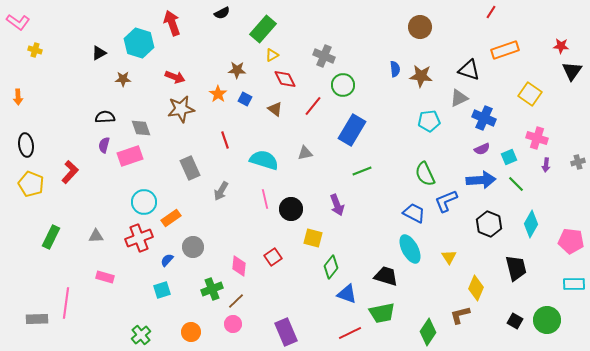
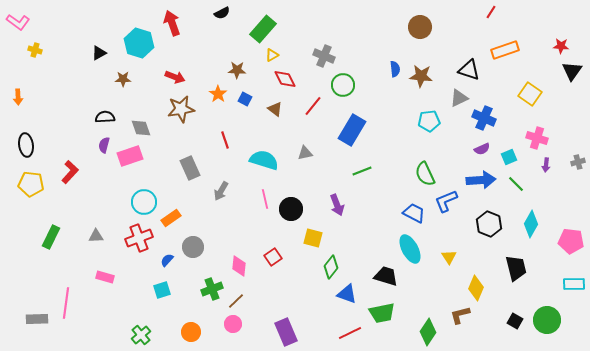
yellow pentagon at (31, 184): rotated 15 degrees counterclockwise
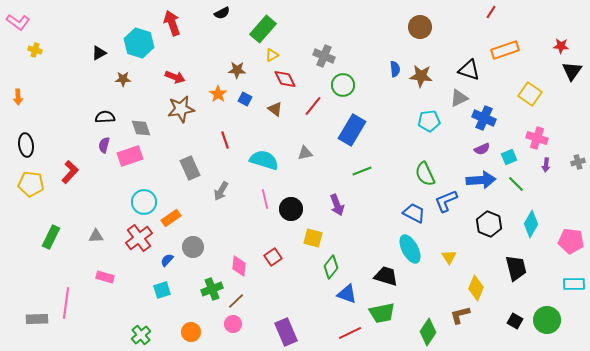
red cross at (139, 238): rotated 16 degrees counterclockwise
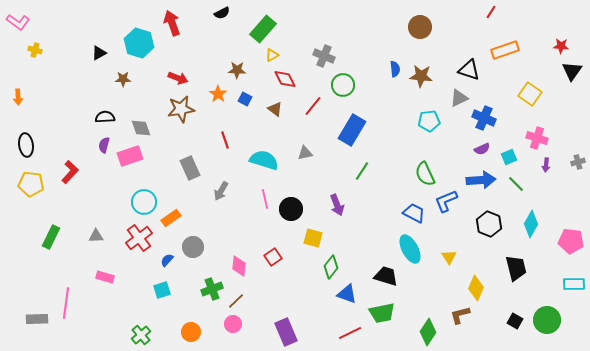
red arrow at (175, 77): moved 3 px right, 1 px down
green line at (362, 171): rotated 36 degrees counterclockwise
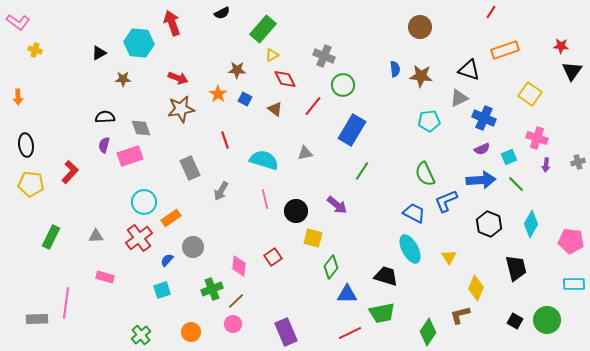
cyan hexagon at (139, 43): rotated 12 degrees counterclockwise
purple arrow at (337, 205): rotated 30 degrees counterclockwise
black circle at (291, 209): moved 5 px right, 2 px down
blue triangle at (347, 294): rotated 20 degrees counterclockwise
